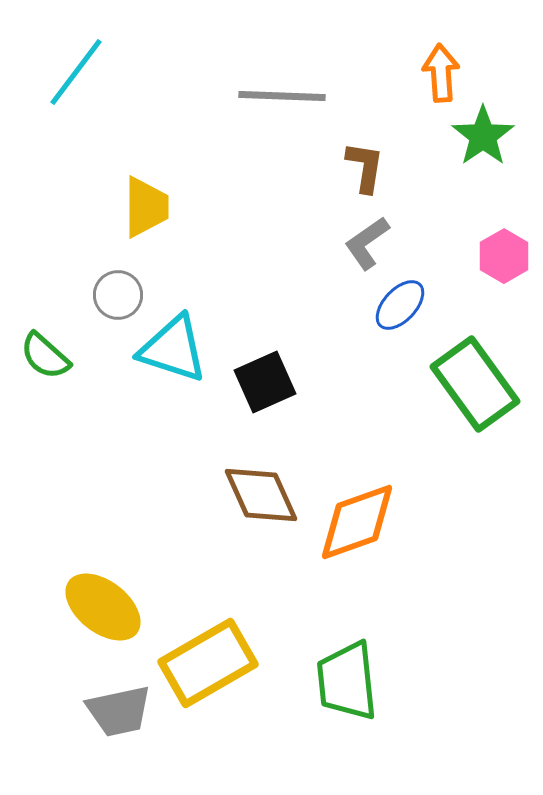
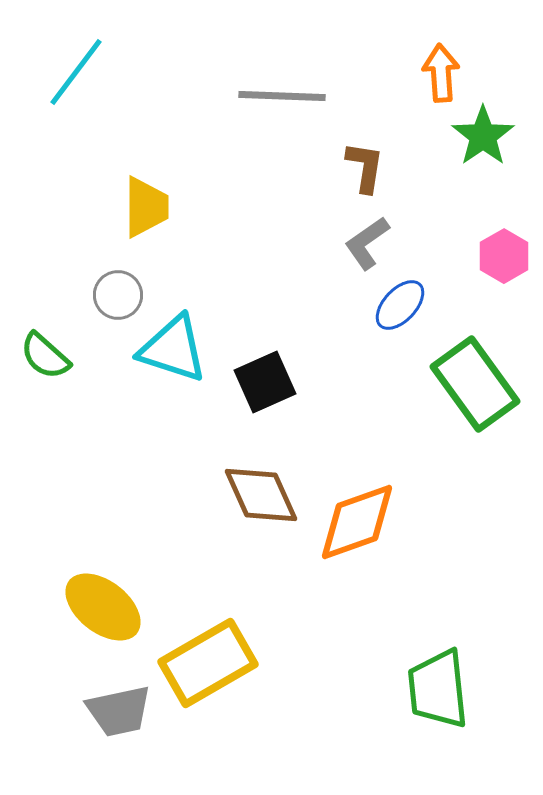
green trapezoid: moved 91 px right, 8 px down
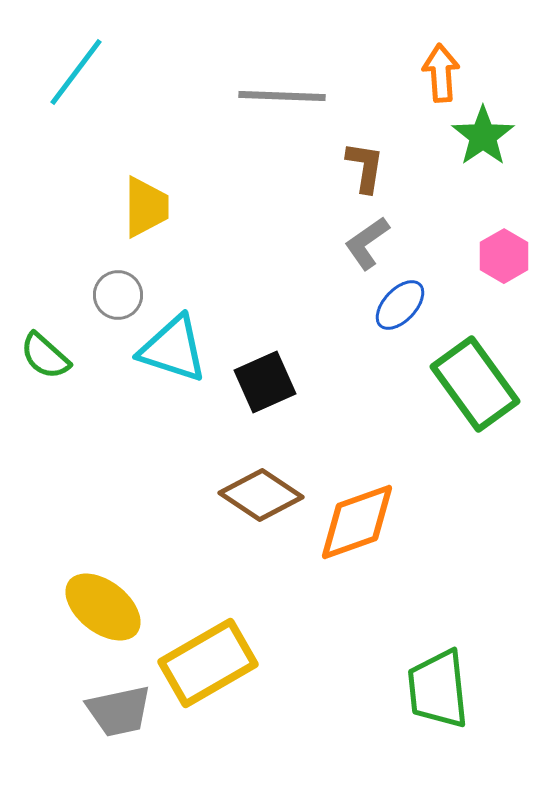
brown diamond: rotated 32 degrees counterclockwise
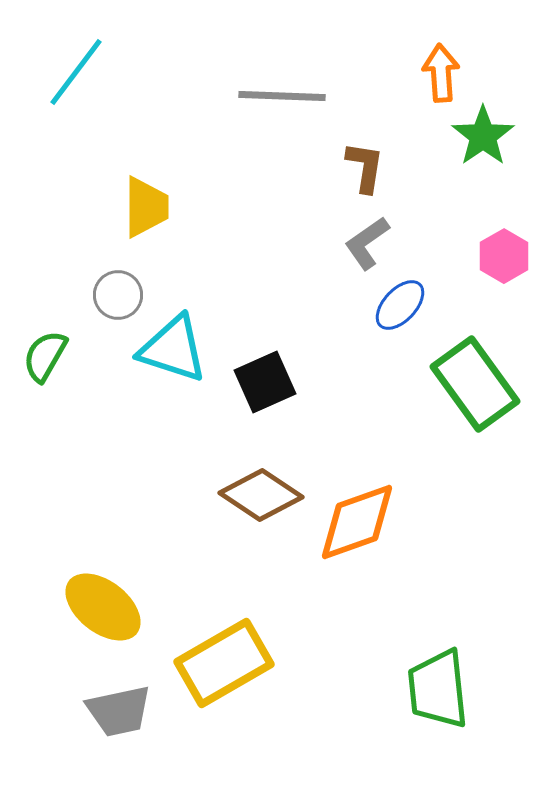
green semicircle: rotated 78 degrees clockwise
yellow rectangle: moved 16 px right
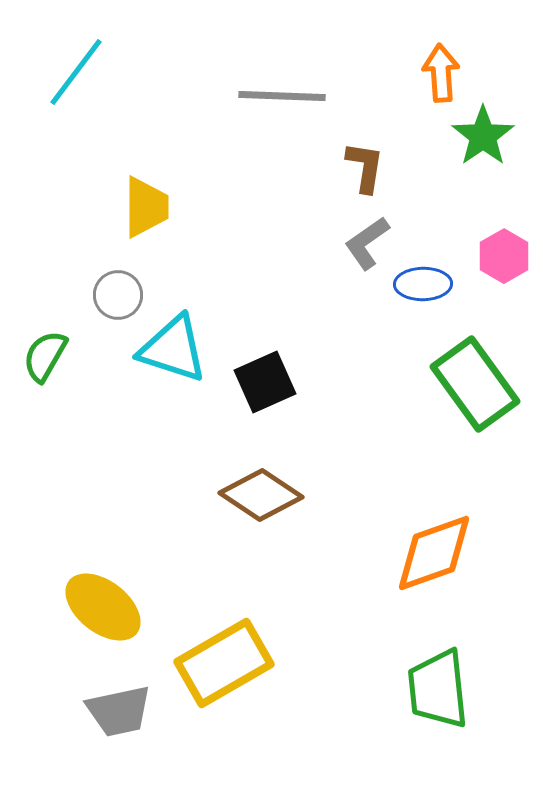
blue ellipse: moved 23 px right, 21 px up; rotated 46 degrees clockwise
orange diamond: moved 77 px right, 31 px down
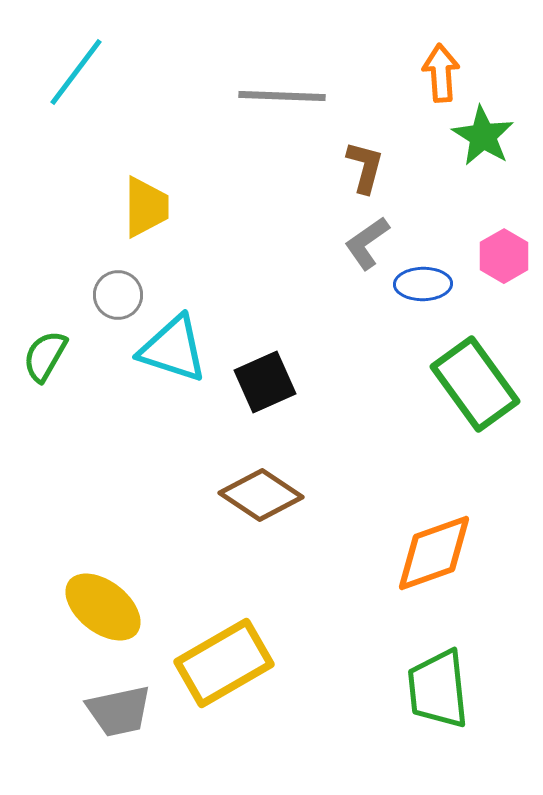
green star: rotated 6 degrees counterclockwise
brown L-shape: rotated 6 degrees clockwise
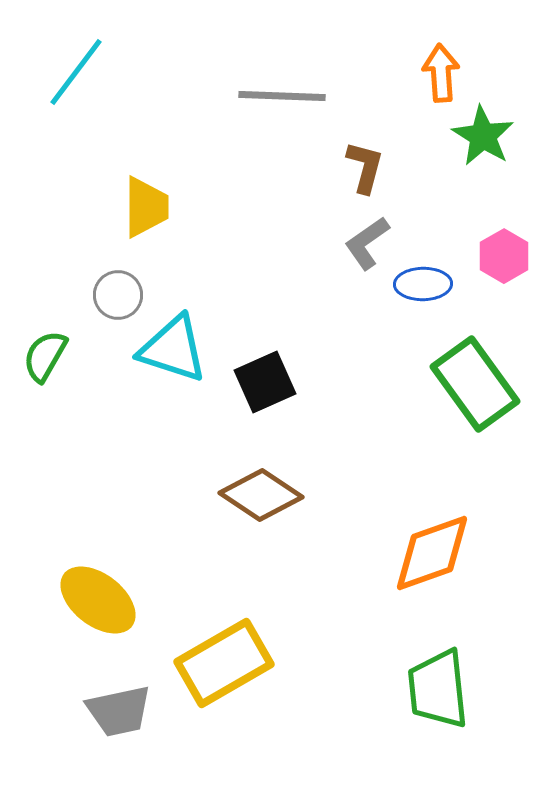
orange diamond: moved 2 px left
yellow ellipse: moved 5 px left, 7 px up
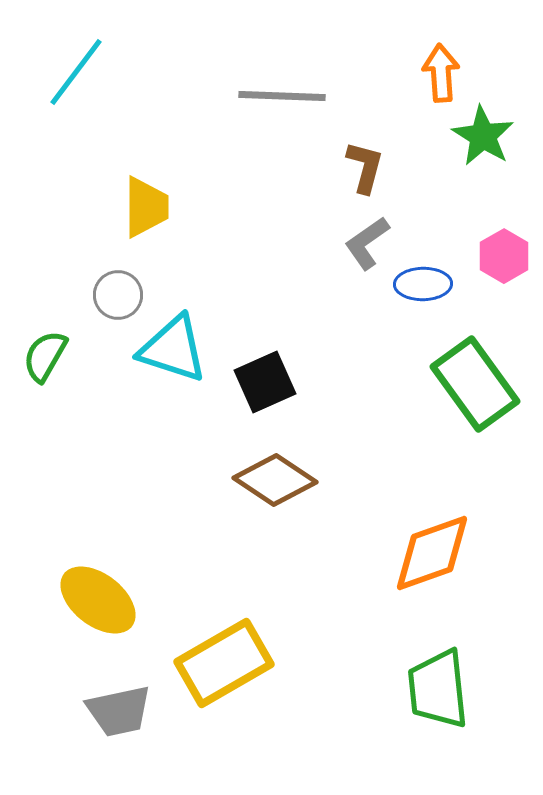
brown diamond: moved 14 px right, 15 px up
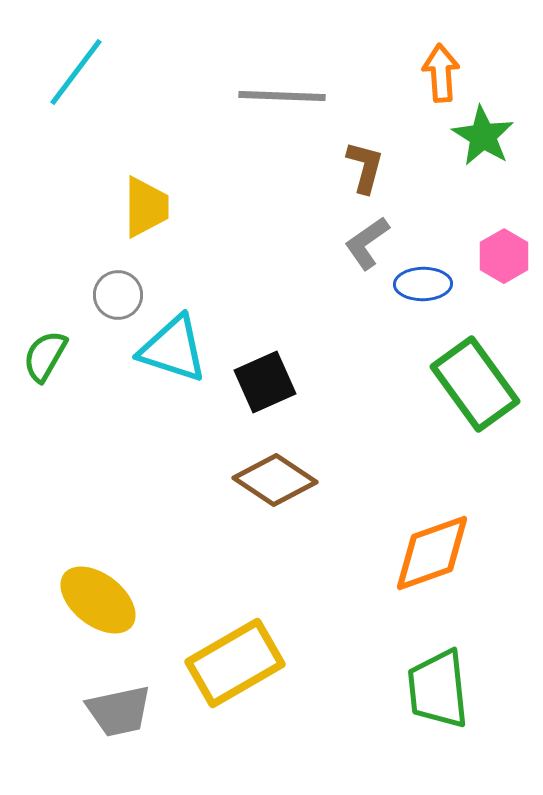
yellow rectangle: moved 11 px right
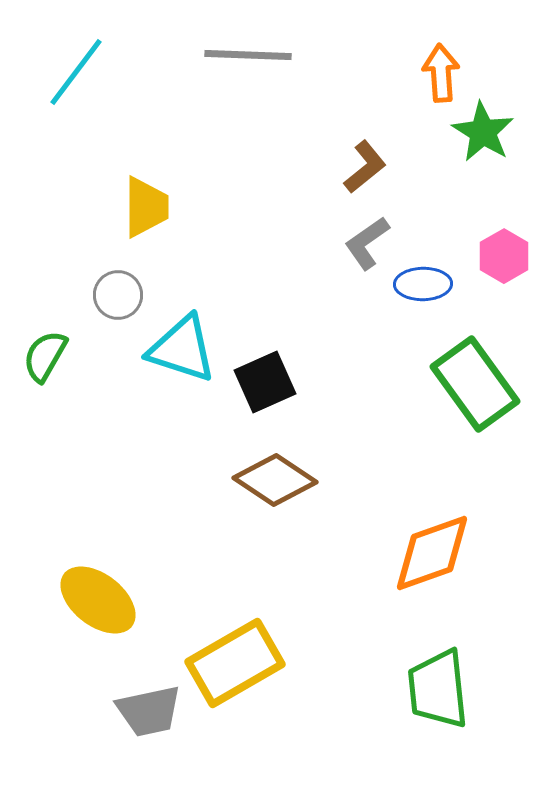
gray line: moved 34 px left, 41 px up
green star: moved 4 px up
brown L-shape: rotated 36 degrees clockwise
cyan triangle: moved 9 px right
gray trapezoid: moved 30 px right
